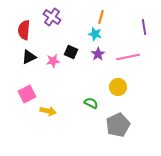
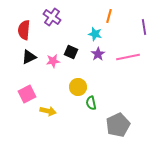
orange line: moved 8 px right, 1 px up
yellow circle: moved 40 px left
green semicircle: rotated 128 degrees counterclockwise
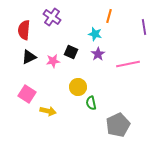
pink line: moved 7 px down
pink square: rotated 30 degrees counterclockwise
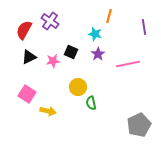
purple cross: moved 2 px left, 4 px down
red semicircle: rotated 24 degrees clockwise
gray pentagon: moved 21 px right
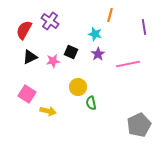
orange line: moved 1 px right, 1 px up
black triangle: moved 1 px right
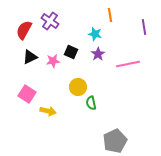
orange line: rotated 24 degrees counterclockwise
gray pentagon: moved 24 px left, 16 px down
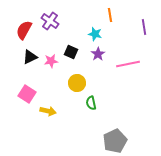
pink star: moved 2 px left
yellow circle: moved 1 px left, 4 px up
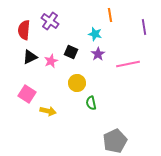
red semicircle: rotated 24 degrees counterclockwise
pink star: rotated 16 degrees counterclockwise
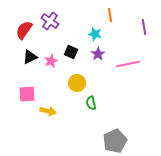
red semicircle: rotated 30 degrees clockwise
pink square: rotated 36 degrees counterclockwise
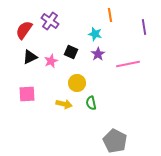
yellow arrow: moved 16 px right, 7 px up
gray pentagon: rotated 20 degrees counterclockwise
